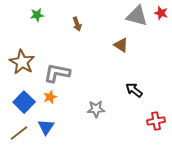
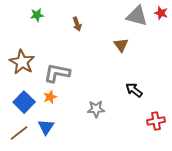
brown triangle: rotated 21 degrees clockwise
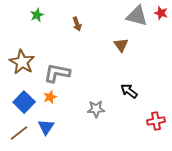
green star: rotated 16 degrees counterclockwise
black arrow: moved 5 px left, 1 px down
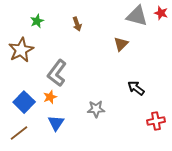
green star: moved 6 px down
brown triangle: moved 1 px up; rotated 21 degrees clockwise
brown star: moved 1 px left, 12 px up; rotated 15 degrees clockwise
gray L-shape: rotated 64 degrees counterclockwise
black arrow: moved 7 px right, 3 px up
blue triangle: moved 10 px right, 4 px up
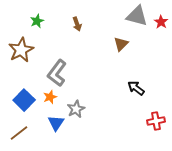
red star: moved 9 px down; rotated 16 degrees clockwise
blue square: moved 2 px up
gray star: moved 20 px left; rotated 24 degrees counterclockwise
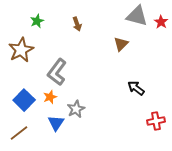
gray L-shape: moved 1 px up
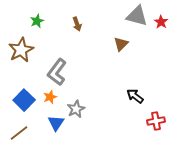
black arrow: moved 1 px left, 8 px down
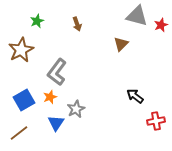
red star: moved 3 px down; rotated 16 degrees clockwise
blue square: rotated 15 degrees clockwise
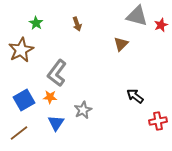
green star: moved 1 px left, 2 px down; rotated 16 degrees counterclockwise
gray L-shape: moved 1 px down
orange star: rotated 24 degrees clockwise
gray star: moved 7 px right, 1 px down
red cross: moved 2 px right
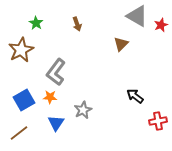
gray triangle: rotated 15 degrees clockwise
gray L-shape: moved 1 px left, 1 px up
